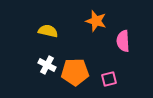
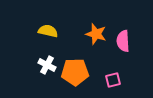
orange star: moved 13 px down
pink square: moved 4 px right, 1 px down
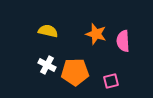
pink square: moved 2 px left, 1 px down
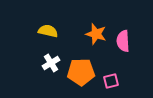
white cross: moved 4 px right, 2 px up; rotated 30 degrees clockwise
orange pentagon: moved 6 px right
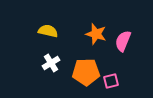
pink semicircle: rotated 25 degrees clockwise
orange pentagon: moved 5 px right
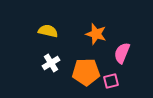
pink semicircle: moved 1 px left, 12 px down
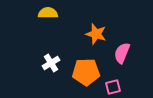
yellow semicircle: moved 18 px up; rotated 12 degrees counterclockwise
pink square: moved 2 px right, 6 px down
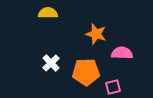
pink semicircle: rotated 70 degrees clockwise
white cross: rotated 12 degrees counterclockwise
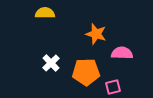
yellow semicircle: moved 3 px left
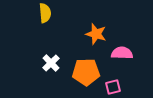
yellow semicircle: rotated 84 degrees clockwise
